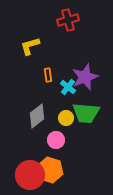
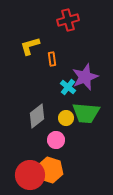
orange rectangle: moved 4 px right, 16 px up
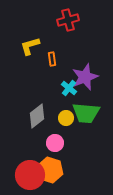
cyan cross: moved 1 px right, 1 px down
pink circle: moved 1 px left, 3 px down
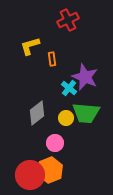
red cross: rotated 10 degrees counterclockwise
purple star: rotated 28 degrees counterclockwise
gray diamond: moved 3 px up
orange hexagon: rotated 20 degrees clockwise
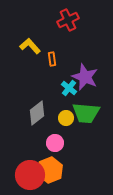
yellow L-shape: rotated 65 degrees clockwise
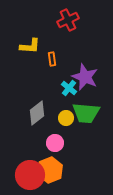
yellow L-shape: rotated 135 degrees clockwise
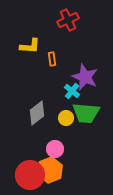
cyan cross: moved 3 px right, 3 px down
pink circle: moved 6 px down
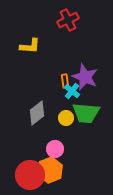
orange rectangle: moved 13 px right, 22 px down
